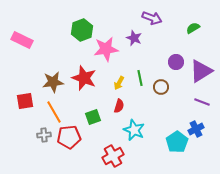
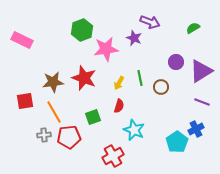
purple arrow: moved 2 px left, 4 px down
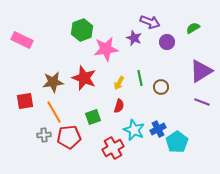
purple circle: moved 9 px left, 20 px up
blue cross: moved 38 px left
red cross: moved 8 px up
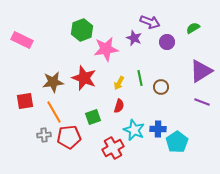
blue cross: rotated 28 degrees clockwise
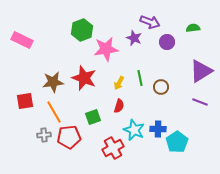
green semicircle: rotated 24 degrees clockwise
purple line: moved 2 px left
